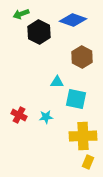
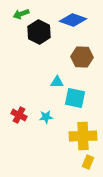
brown hexagon: rotated 25 degrees counterclockwise
cyan square: moved 1 px left, 1 px up
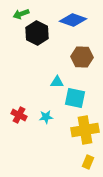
black hexagon: moved 2 px left, 1 px down
yellow cross: moved 2 px right, 6 px up; rotated 8 degrees counterclockwise
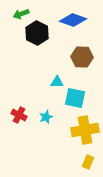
cyan star: rotated 16 degrees counterclockwise
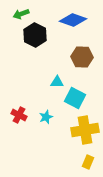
black hexagon: moved 2 px left, 2 px down
cyan square: rotated 15 degrees clockwise
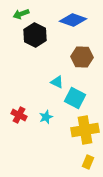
cyan triangle: rotated 24 degrees clockwise
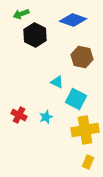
brown hexagon: rotated 10 degrees clockwise
cyan square: moved 1 px right, 1 px down
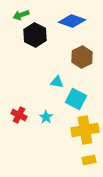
green arrow: moved 1 px down
blue diamond: moved 1 px left, 1 px down
brown hexagon: rotated 20 degrees clockwise
cyan triangle: rotated 16 degrees counterclockwise
cyan star: rotated 16 degrees counterclockwise
yellow rectangle: moved 1 px right, 2 px up; rotated 56 degrees clockwise
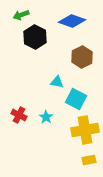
black hexagon: moved 2 px down
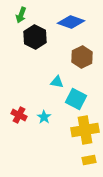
green arrow: rotated 49 degrees counterclockwise
blue diamond: moved 1 px left, 1 px down
cyan star: moved 2 px left
